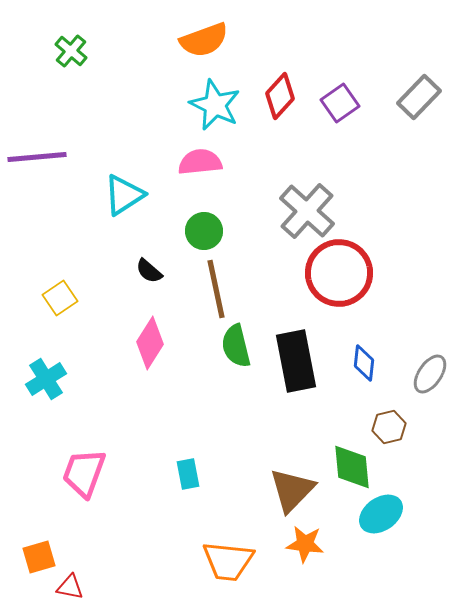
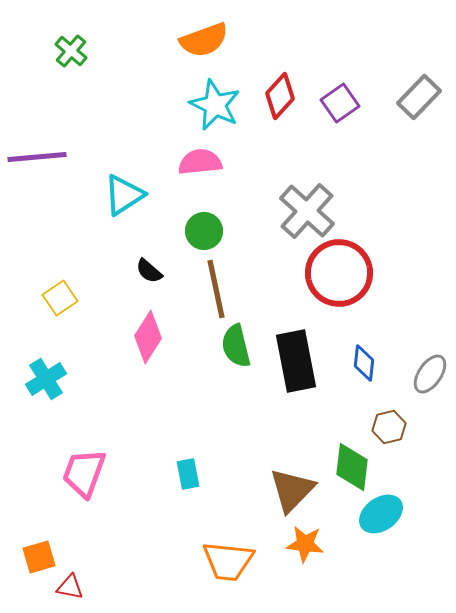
pink diamond: moved 2 px left, 6 px up
green diamond: rotated 12 degrees clockwise
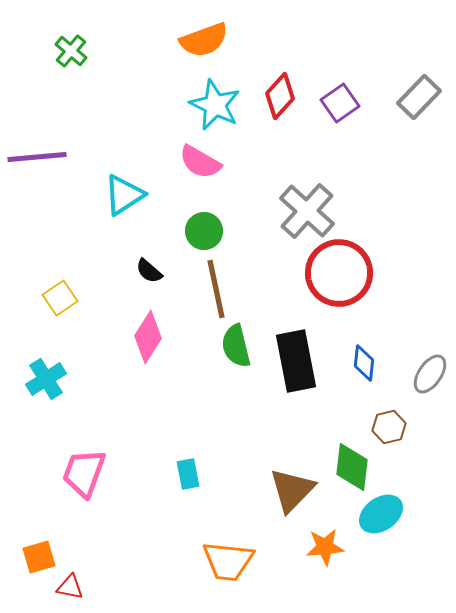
pink semicircle: rotated 144 degrees counterclockwise
orange star: moved 20 px right, 3 px down; rotated 12 degrees counterclockwise
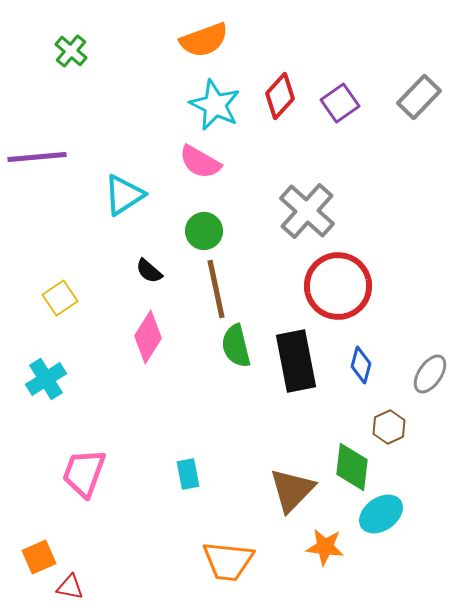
red circle: moved 1 px left, 13 px down
blue diamond: moved 3 px left, 2 px down; rotated 9 degrees clockwise
brown hexagon: rotated 12 degrees counterclockwise
orange star: rotated 12 degrees clockwise
orange square: rotated 8 degrees counterclockwise
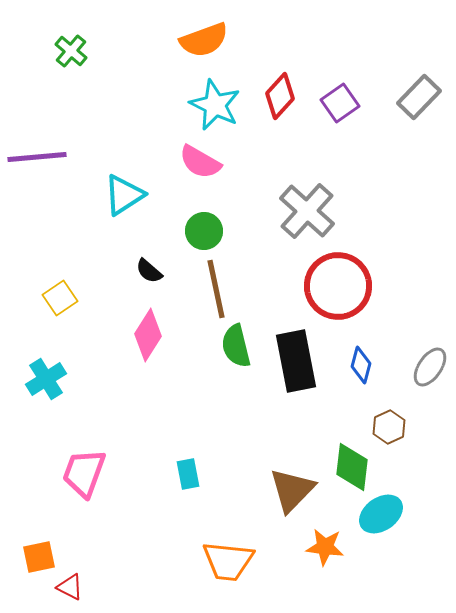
pink diamond: moved 2 px up
gray ellipse: moved 7 px up
orange square: rotated 12 degrees clockwise
red triangle: rotated 16 degrees clockwise
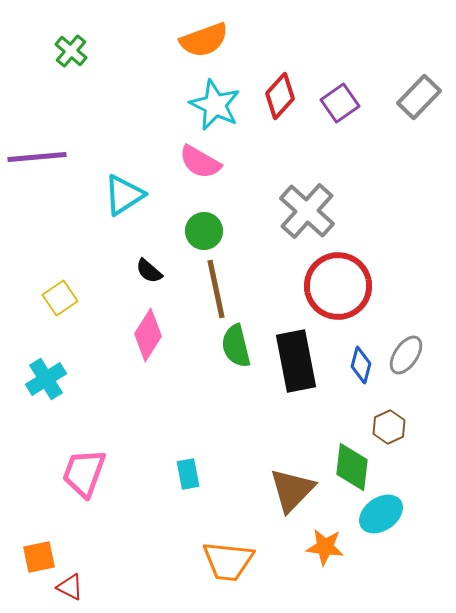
gray ellipse: moved 24 px left, 12 px up
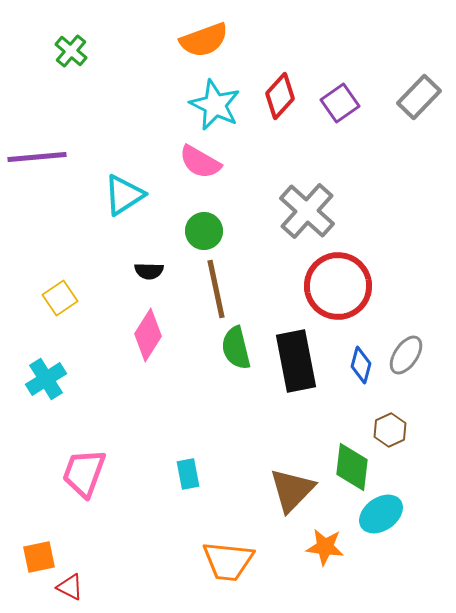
black semicircle: rotated 40 degrees counterclockwise
green semicircle: moved 2 px down
brown hexagon: moved 1 px right, 3 px down
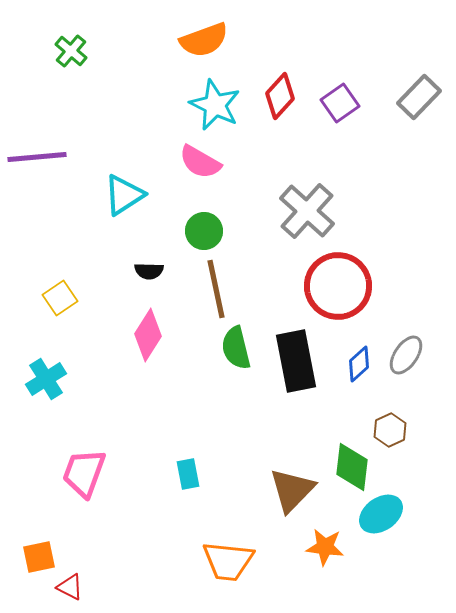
blue diamond: moved 2 px left, 1 px up; rotated 33 degrees clockwise
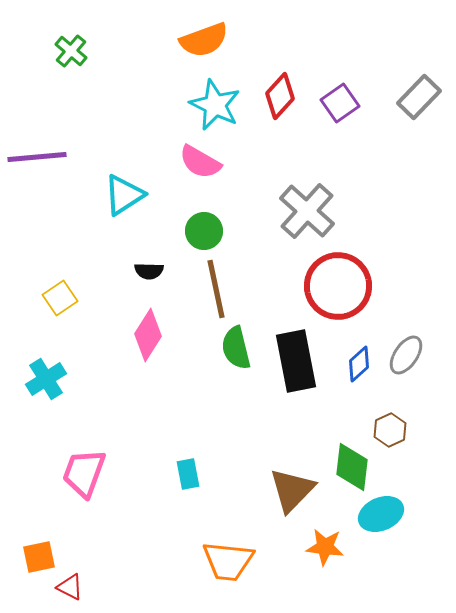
cyan ellipse: rotated 12 degrees clockwise
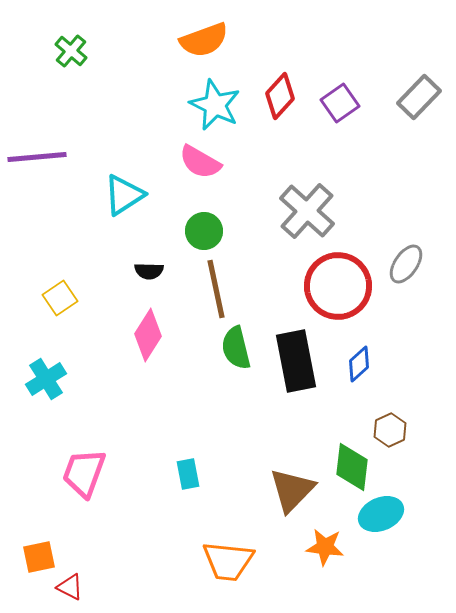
gray ellipse: moved 91 px up
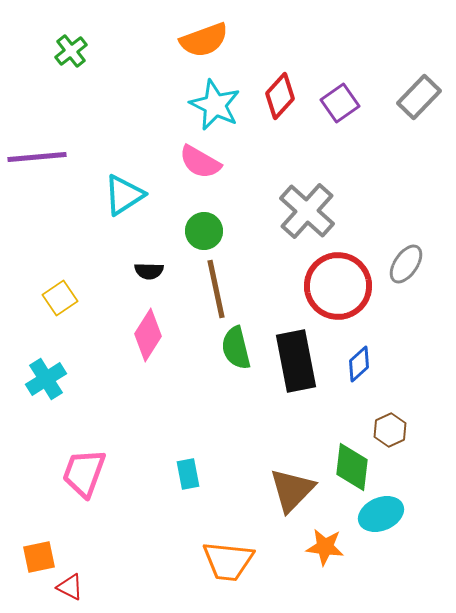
green cross: rotated 12 degrees clockwise
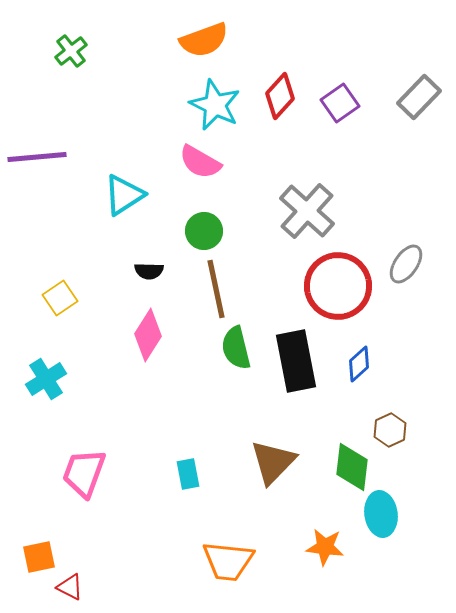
brown triangle: moved 19 px left, 28 px up
cyan ellipse: rotated 75 degrees counterclockwise
